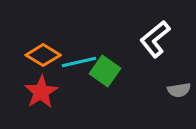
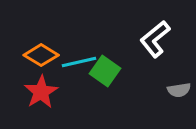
orange diamond: moved 2 px left
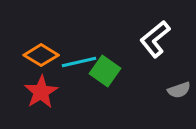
gray semicircle: rotated 10 degrees counterclockwise
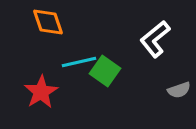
orange diamond: moved 7 px right, 33 px up; rotated 40 degrees clockwise
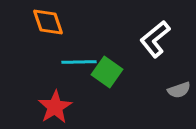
cyan line: rotated 12 degrees clockwise
green square: moved 2 px right, 1 px down
red star: moved 14 px right, 15 px down
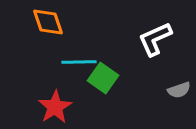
white L-shape: rotated 15 degrees clockwise
green square: moved 4 px left, 6 px down
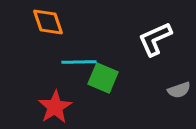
green square: rotated 12 degrees counterclockwise
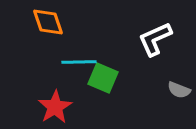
gray semicircle: rotated 40 degrees clockwise
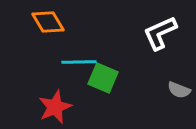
orange diamond: rotated 12 degrees counterclockwise
white L-shape: moved 5 px right, 6 px up
red star: rotated 8 degrees clockwise
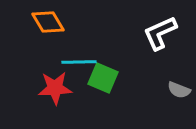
red star: moved 19 px up; rotated 20 degrees clockwise
